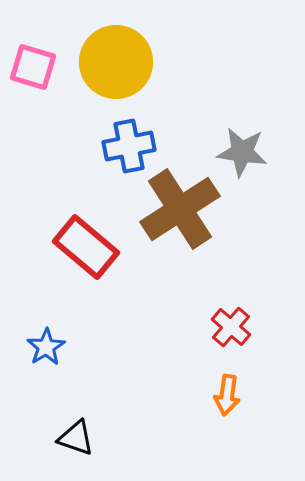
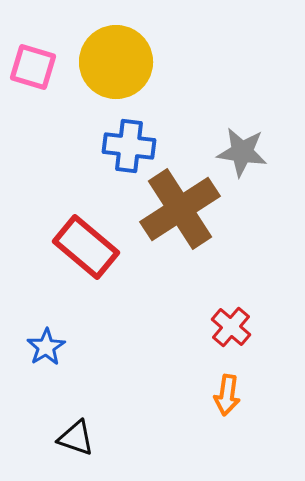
blue cross: rotated 18 degrees clockwise
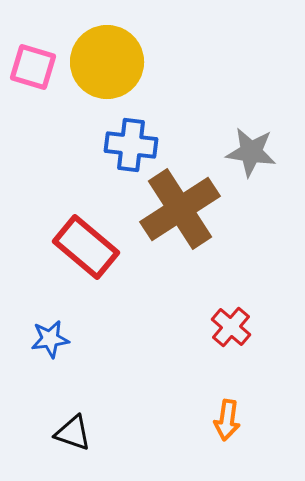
yellow circle: moved 9 px left
blue cross: moved 2 px right, 1 px up
gray star: moved 9 px right
blue star: moved 4 px right, 8 px up; rotated 24 degrees clockwise
orange arrow: moved 25 px down
black triangle: moved 3 px left, 5 px up
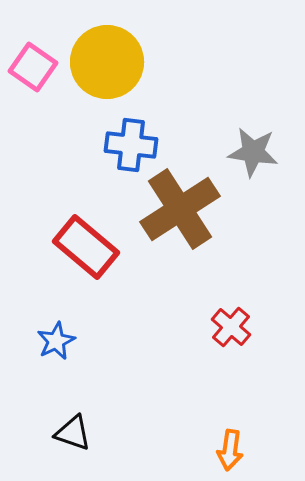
pink square: rotated 18 degrees clockwise
gray star: moved 2 px right
blue star: moved 6 px right, 2 px down; rotated 18 degrees counterclockwise
orange arrow: moved 3 px right, 30 px down
